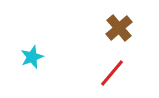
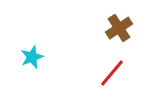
brown cross: rotated 8 degrees clockwise
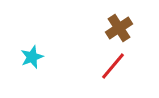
red line: moved 1 px right, 7 px up
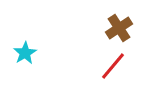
cyan star: moved 7 px left, 4 px up; rotated 10 degrees counterclockwise
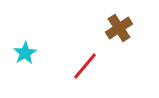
red line: moved 28 px left
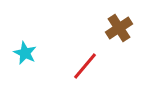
cyan star: rotated 15 degrees counterclockwise
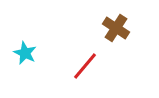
brown cross: moved 3 px left; rotated 24 degrees counterclockwise
